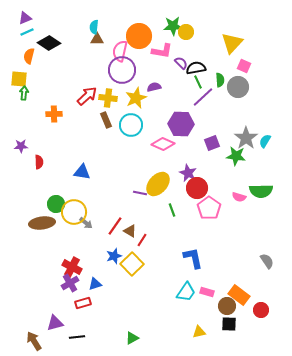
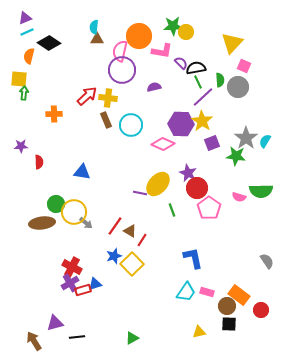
yellow star at (136, 98): moved 66 px right, 23 px down; rotated 15 degrees counterclockwise
red rectangle at (83, 303): moved 13 px up
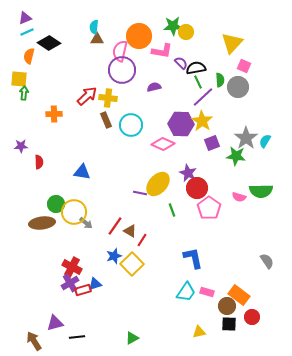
red circle at (261, 310): moved 9 px left, 7 px down
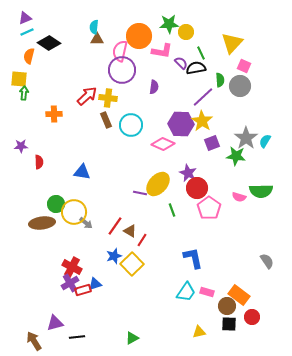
green star at (173, 26): moved 4 px left, 2 px up
green line at (198, 82): moved 3 px right, 29 px up
purple semicircle at (154, 87): rotated 112 degrees clockwise
gray circle at (238, 87): moved 2 px right, 1 px up
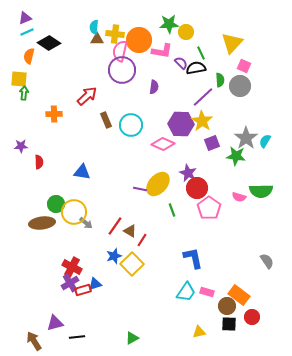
orange circle at (139, 36): moved 4 px down
yellow cross at (108, 98): moved 7 px right, 64 px up
purple line at (140, 193): moved 4 px up
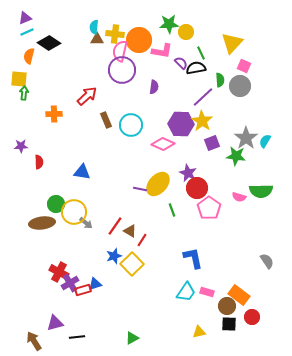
red cross at (72, 267): moved 13 px left, 5 px down
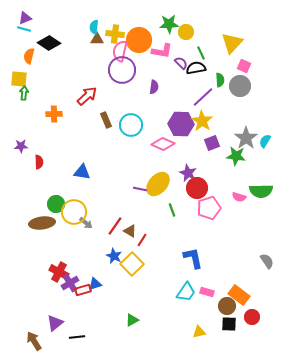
cyan line at (27, 32): moved 3 px left, 3 px up; rotated 40 degrees clockwise
pink pentagon at (209, 208): rotated 20 degrees clockwise
blue star at (114, 256): rotated 28 degrees counterclockwise
purple triangle at (55, 323): rotated 24 degrees counterclockwise
green triangle at (132, 338): moved 18 px up
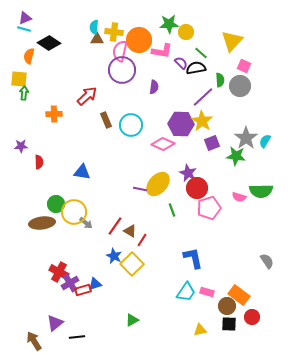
yellow cross at (115, 34): moved 1 px left, 2 px up
yellow triangle at (232, 43): moved 2 px up
green line at (201, 53): rotated 24 degrees counterclockwise
yellow triangle at (199, 332): moved 1 px right, 2 px up
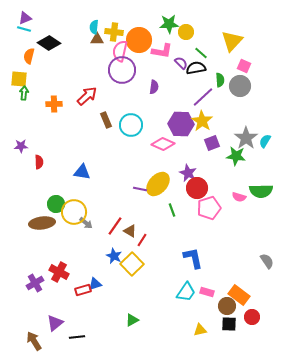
orange cross at (54, 114): moved 10 px up
purple cross at (70, 283): moved 35 px left
